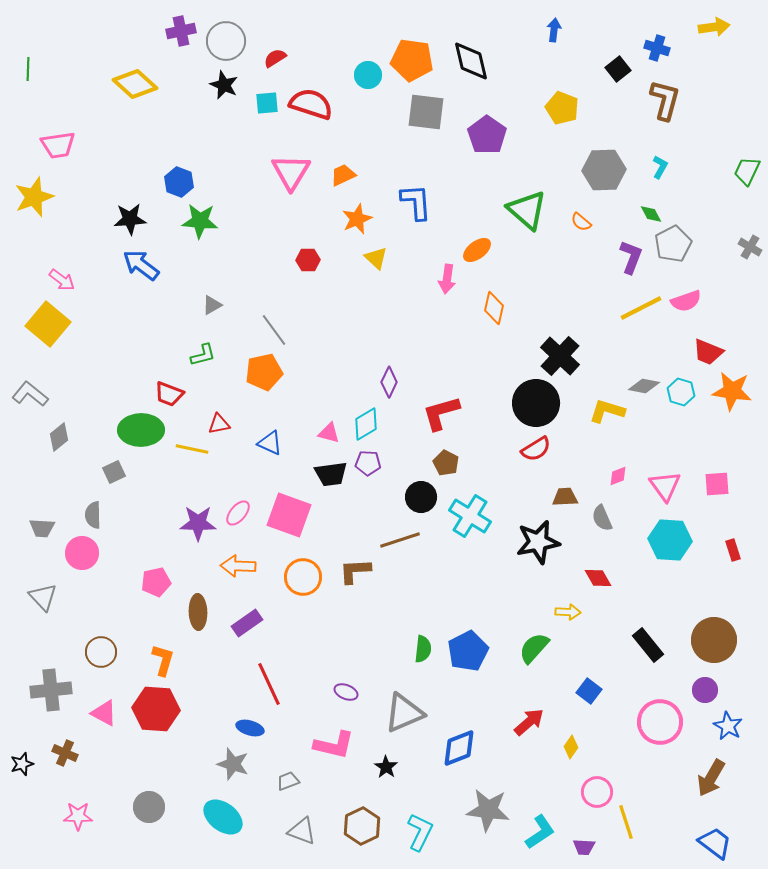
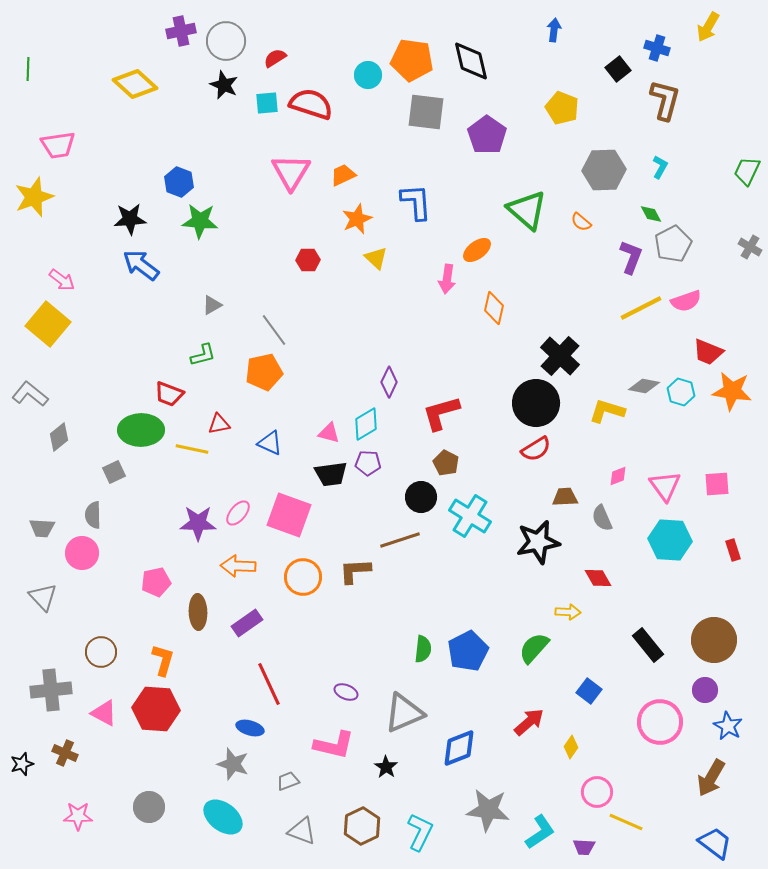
yellow arrow at (714, 27): moved 6 px left; rotated 128 degrees clockwise
yellow line at (626, 822): rotated 48 degrees counterclockwise
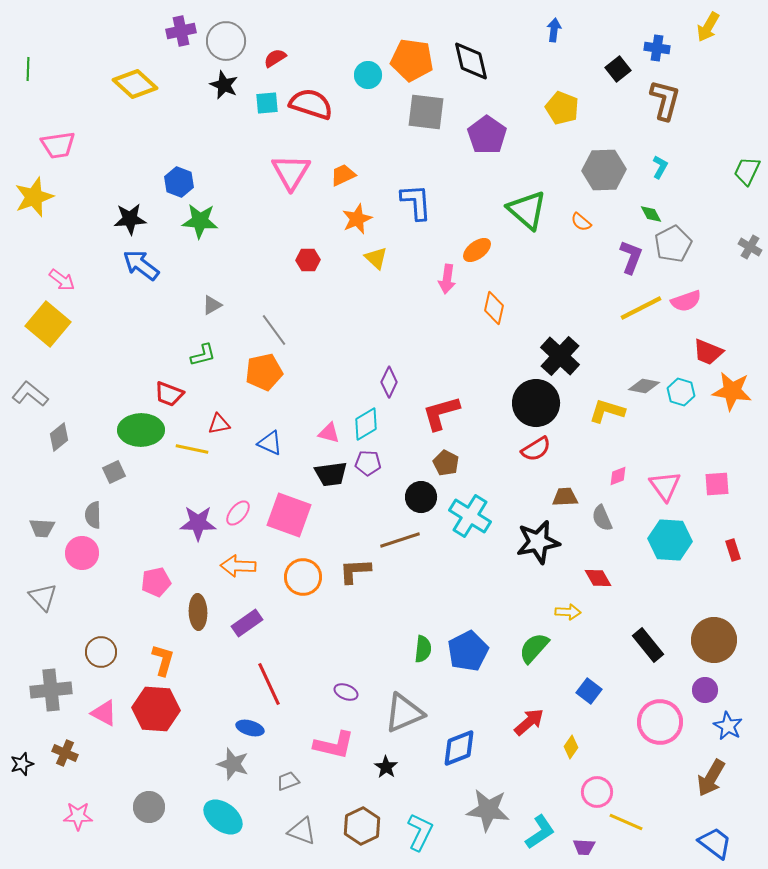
blue cross at (657, 48): rotated 10 degrees counterclockwise
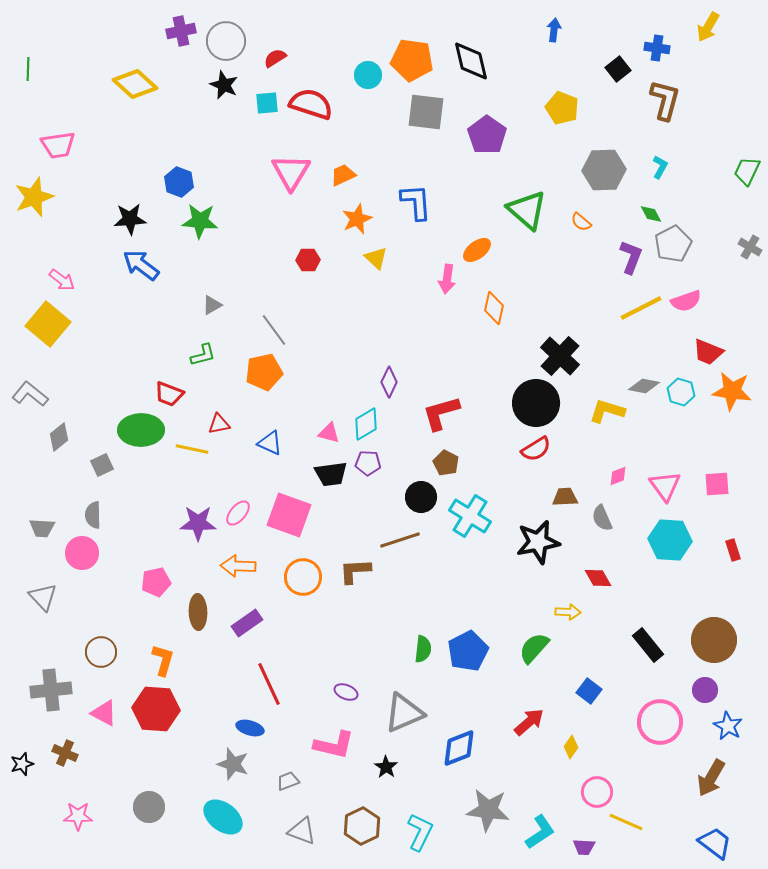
gray square at (114, 472): moved 12 px left, 7 px up
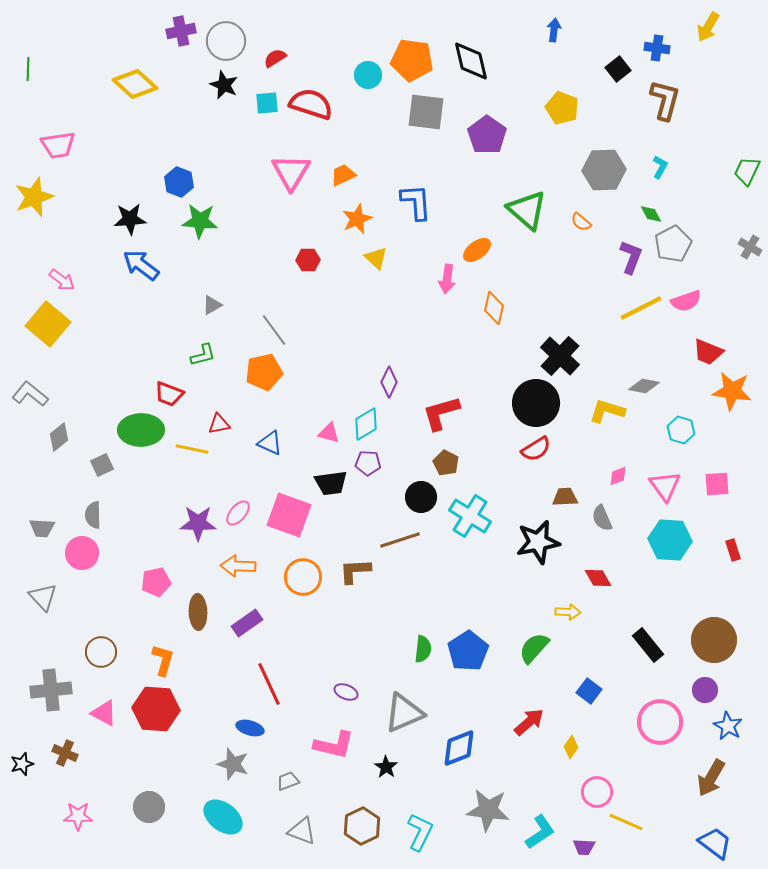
cyan hexagon at (681, 392): moved 38 px down
black trapezoid at (331, 474): moved 9 px down
blue pentagon at (468, 651): rotated 6 degrees counterclockwise
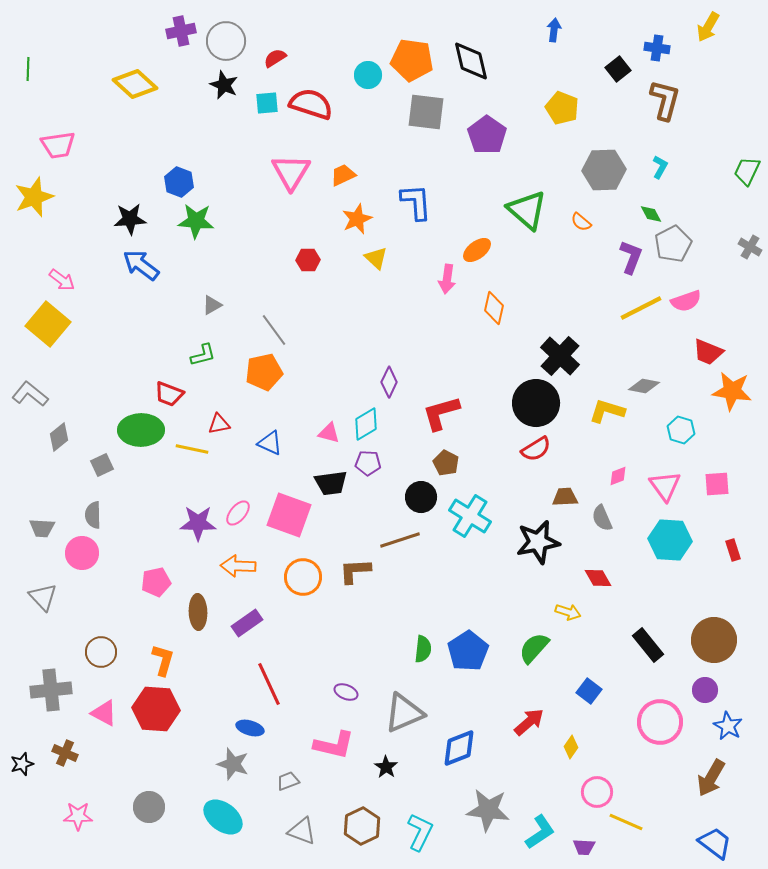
green star at (200, 221): moved 4 px left
yellow arrow at (568, 612): rotated 15 degrees clockwise
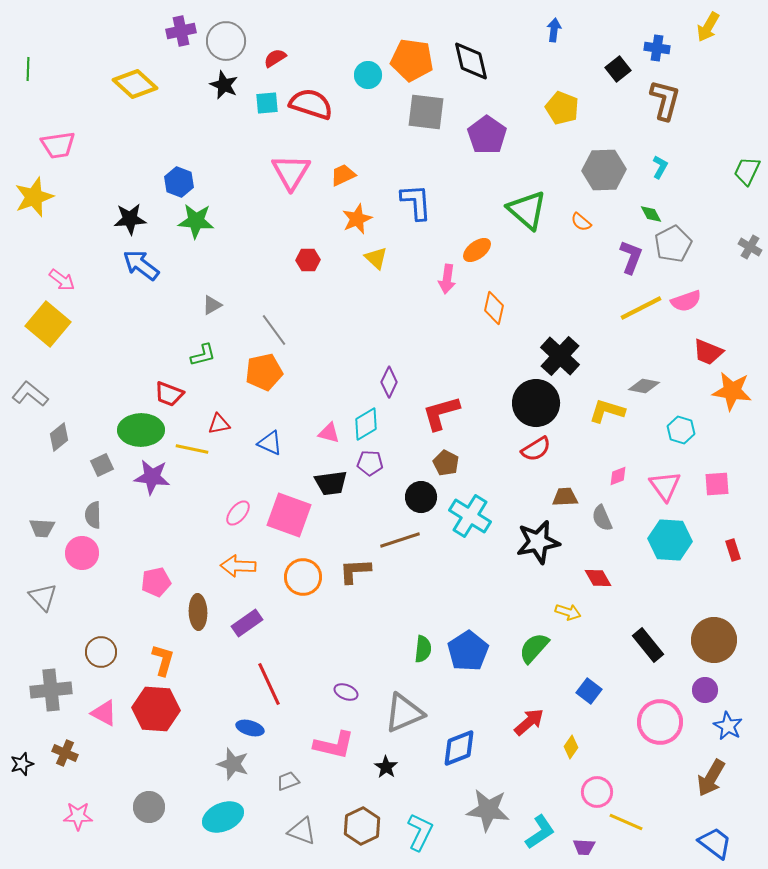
purple pentagon at (368, 463): moved 2 px right
purple star at (198, 523): moved 46 px left, 46 px up; rotated 6 degrees clockwise
cyan ellipse at (223, 817): rotated 60 degrees counterclockwise
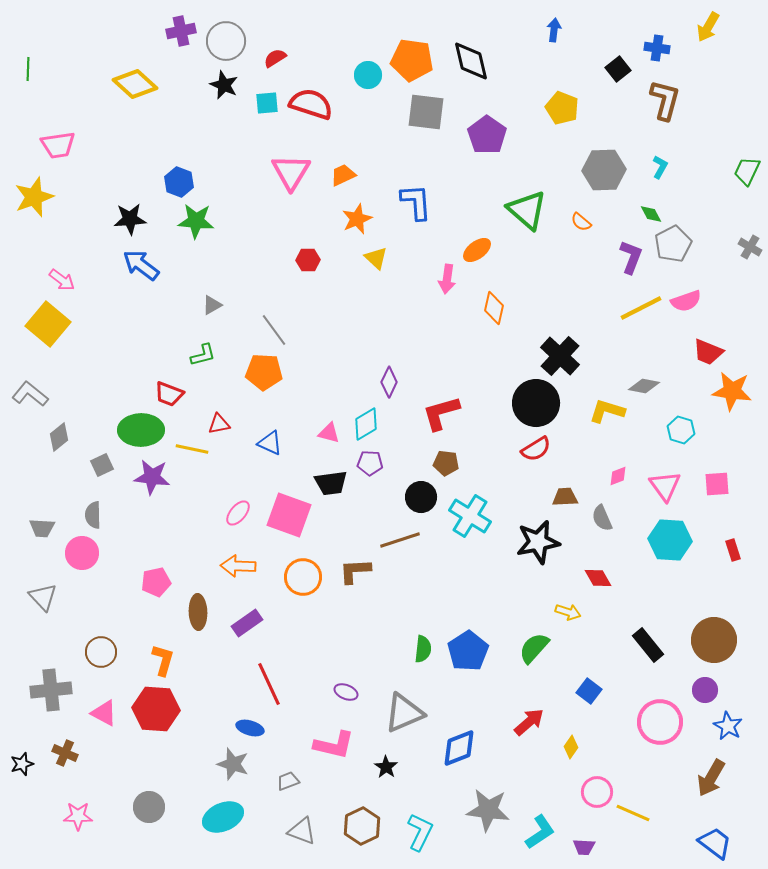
orange pentagon at (264, 372): rotated 15 degrees clockwise
brown pentagon at (446, 463): rotated 20 degrees counterclockwise
yellow line at (626, 822): moved 7 px right, 9 px up
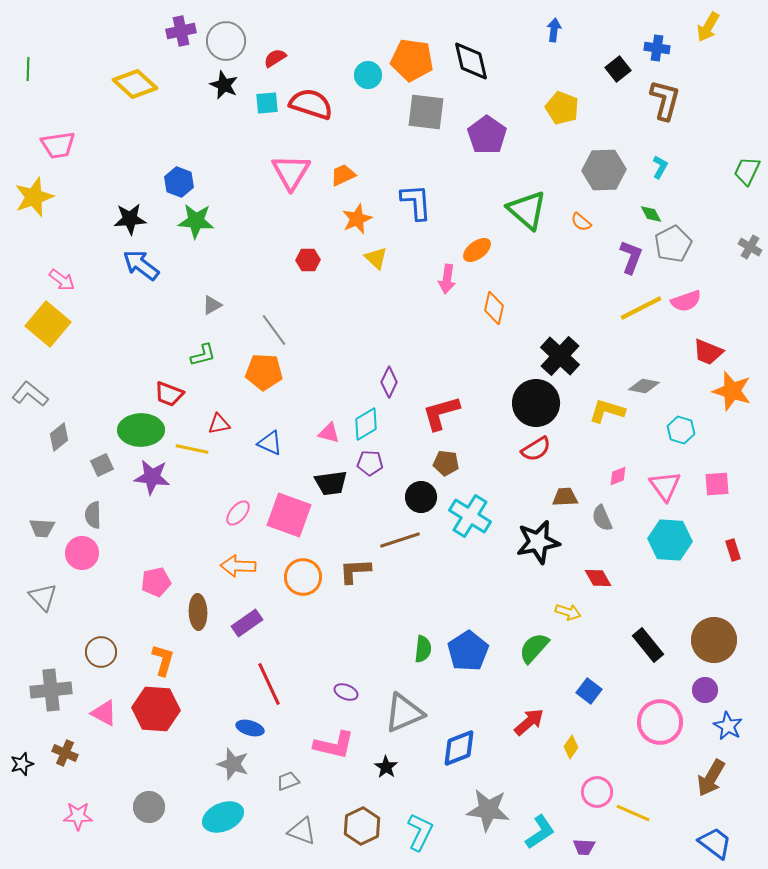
orange star at (732, 391): rotated 9 degrees clockwise
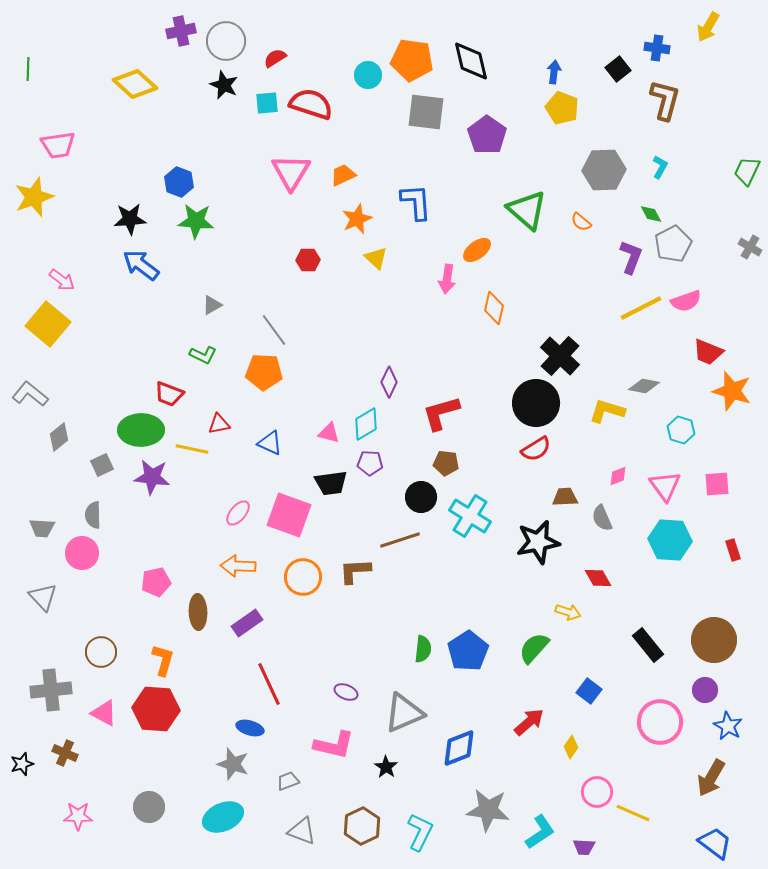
blue arrow at (554, 30): moved 42 px down
green L-shape at (203, 355): rotated 40 degrees clockwise
